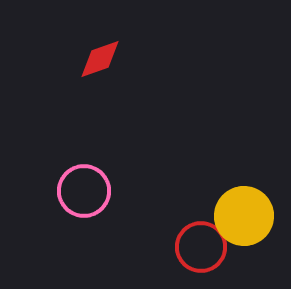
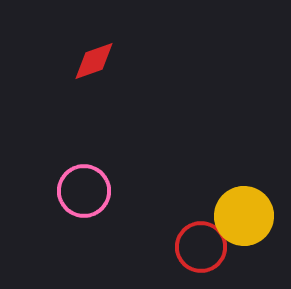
red diamond: moved 6 px left, 2 px down
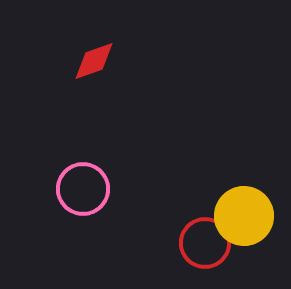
pink circle: moved 1 px left, 2 px up
red circle: moved 4 px right, 4 px up
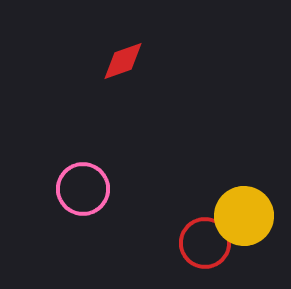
red diamond: moved 29 px right
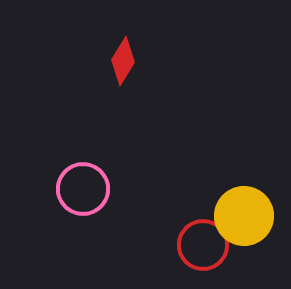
red diamond: rotated 39 degrees counterclockwise
red circle: moved 2 px left, 2 px down
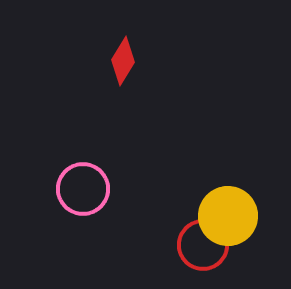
yellow circle: moved 16 px left
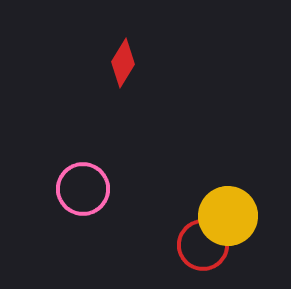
red diamond: moved 2 px down
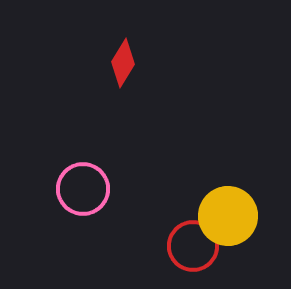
red circle: moved 10 px left, 1 px down
